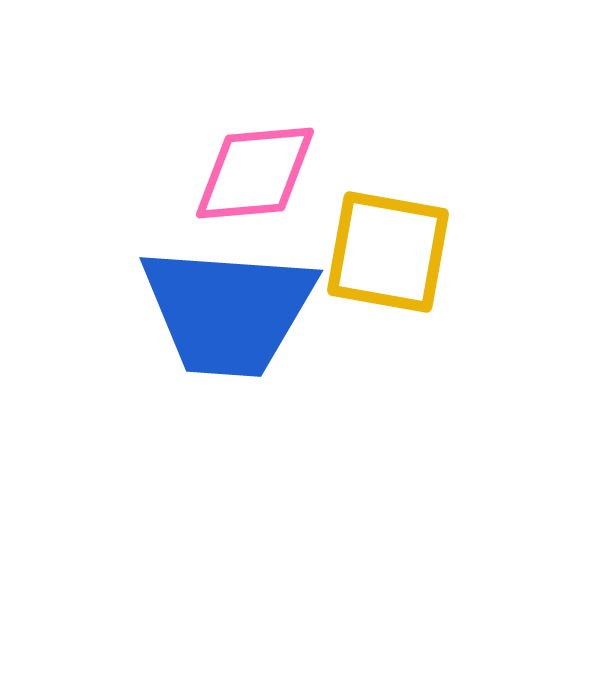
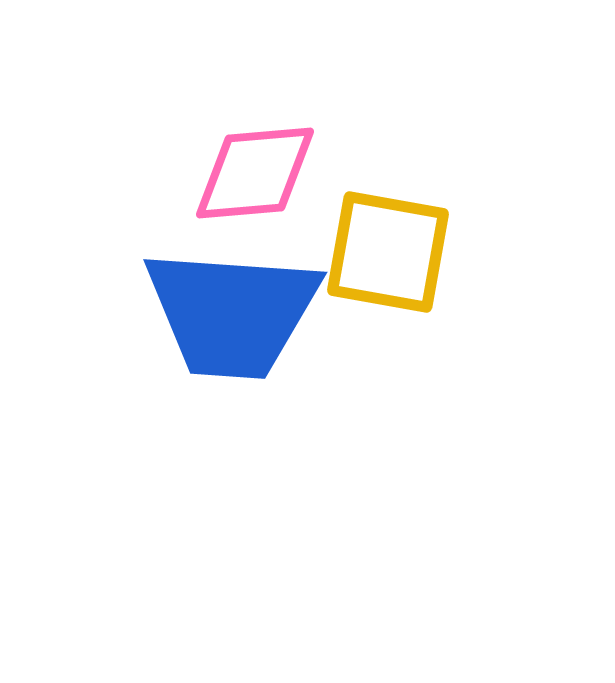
blue trapezoid: moved 4 px right, 2 px down
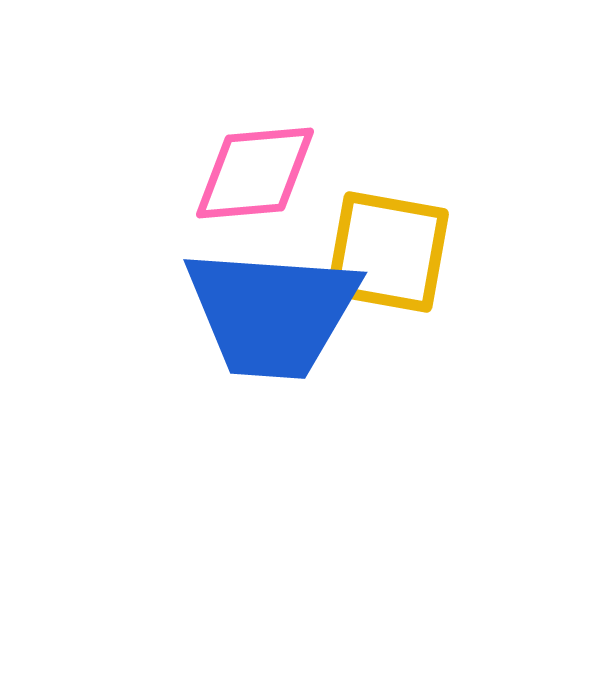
blue trapezoid: moved 40 px right
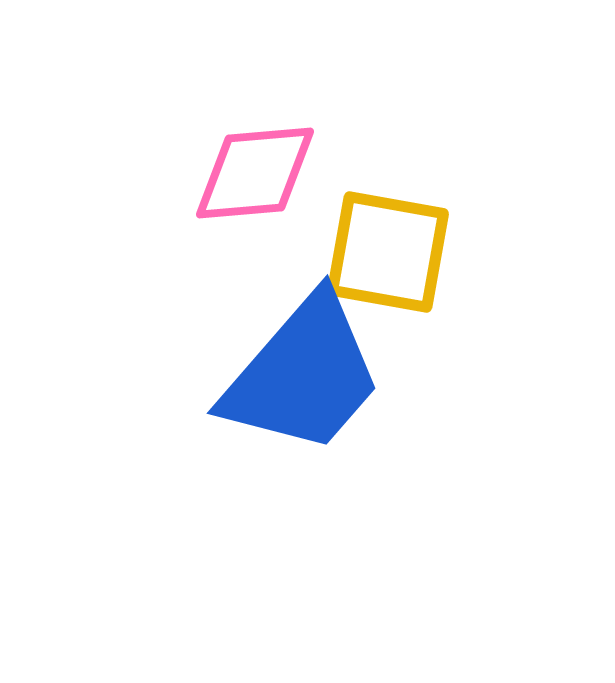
blue trapezoid: moved 31 px right, 62 px down; rotated 53 degrees counterclockwise
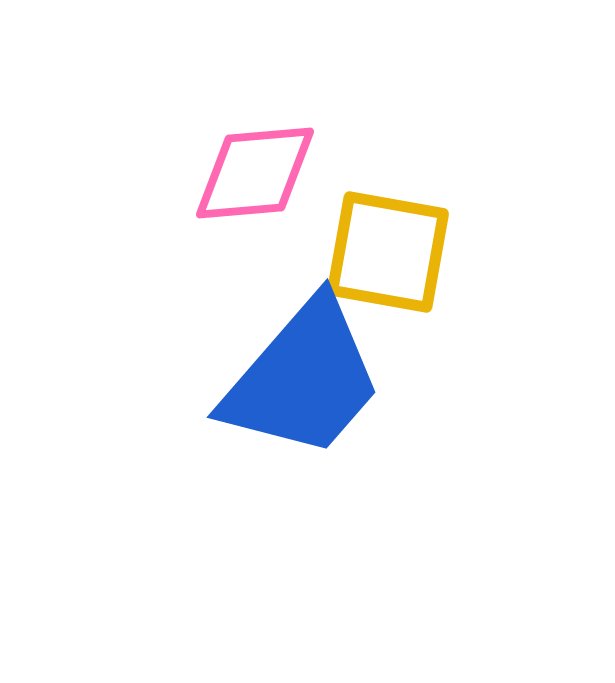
blue trapezoid: moved 4 px down
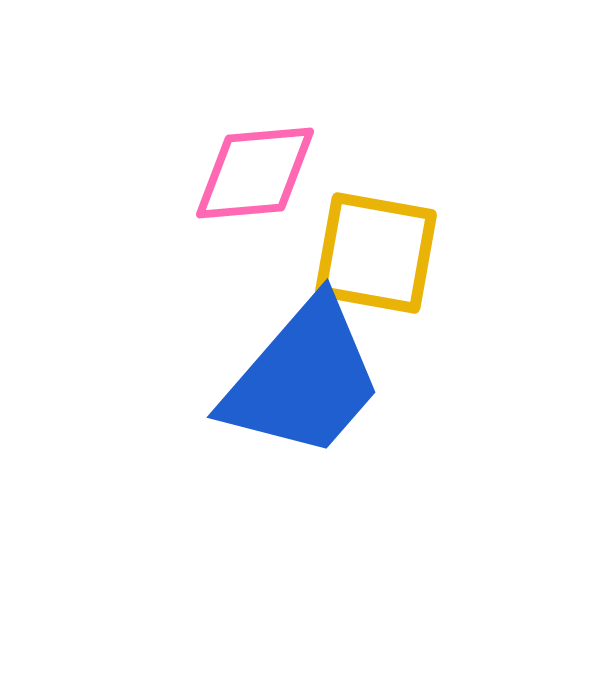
yellow square: moved 12 px left, 1 px down
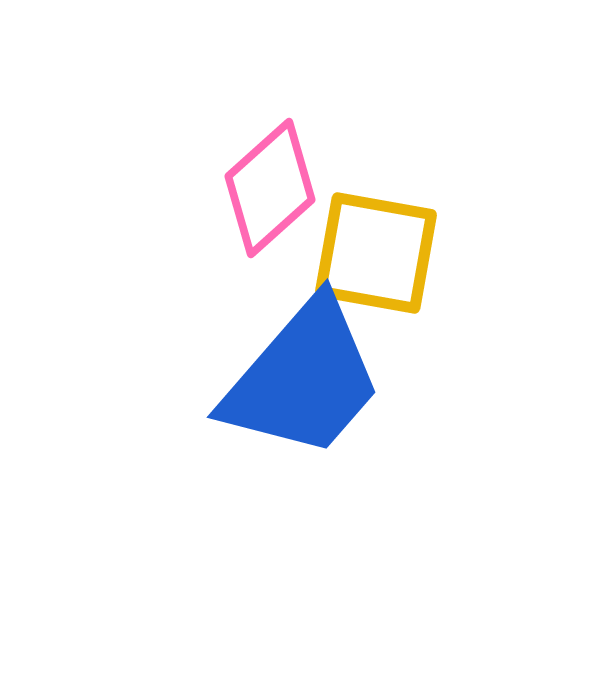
pink diamond: moved 15 px right, 15 px down; rotated 37 degrees counterclockwise
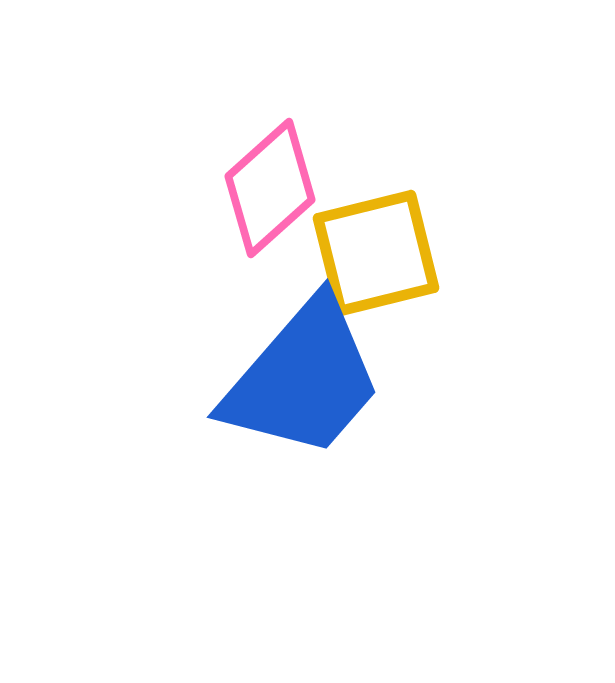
yellow square: rotated 24 degrees counterclockwise
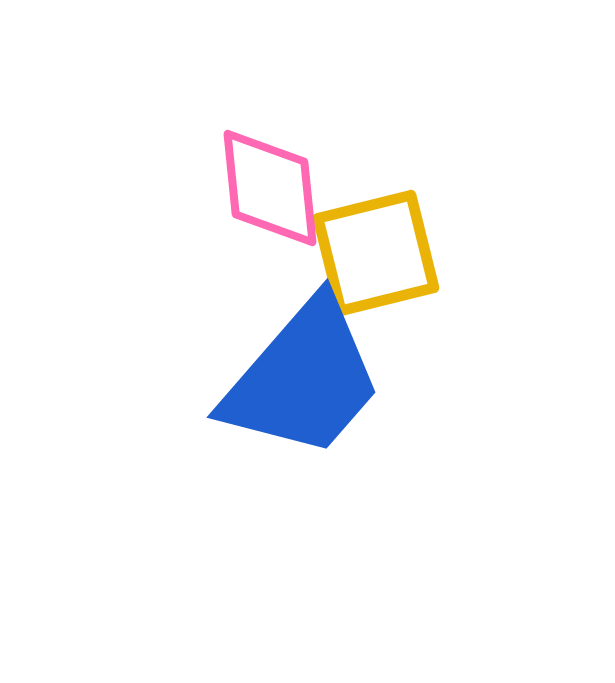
pink diamond: rotated 54 degrees counterclockwise
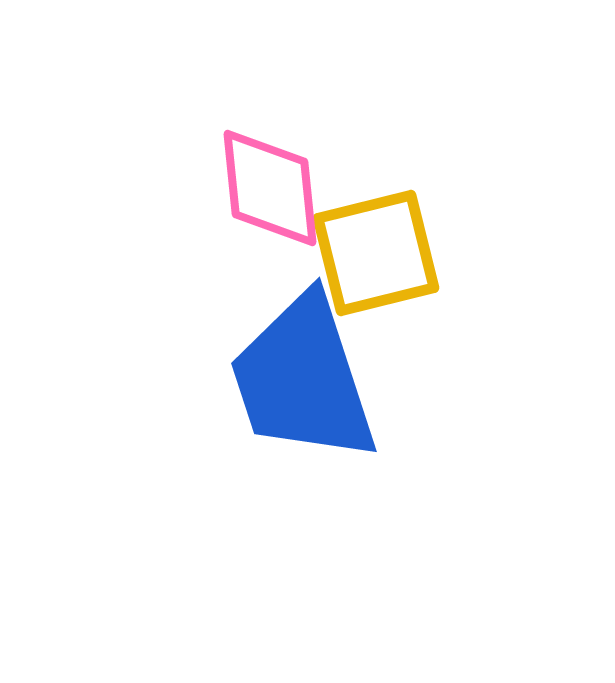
blue trapezoid: rotated 121 degrees clockwise
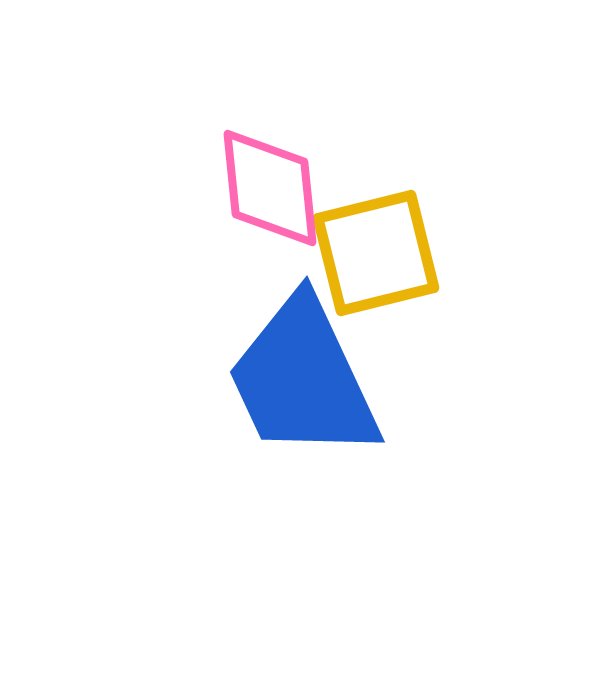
blue trapezoid: rotated 7 degrees counterclockwise
